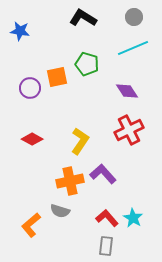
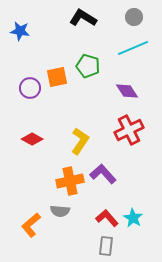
green pentagon: moved 1 px right, 2 px down
gray semicircle: rotated 12 degrees counterclockwise
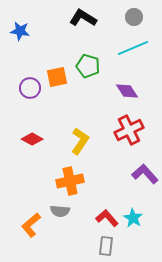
purple L-shape: moved 42 px right
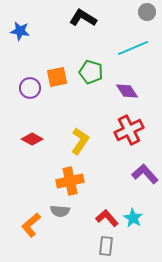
gray circle: moved 13 px right, 5 px up
green pentagon: moved 3 px right, 6 px down
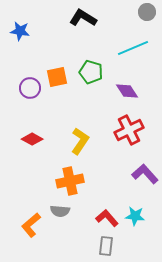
cyan star: moved 2 px right, 2 px up; rotated 24 degrees counterclockwise
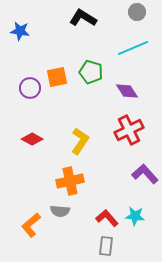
gray circle: moved 10 px left
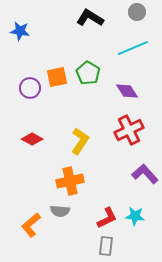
black L-shape: moved 7 px right
green pentagon: moved 3 px left, 1 px down; rotated 15 degrees clockwise
red L-shape: rotated 105 degrees clockwise
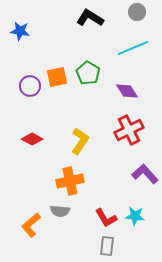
purple circle: moved 2 px up
red L-shape: moved 1 px left; rotated 85 degrees clockwise
gray rectangle: moved 1 px right
